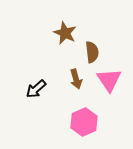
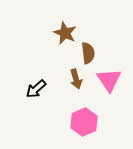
brown semicircle: moved 4 px left, 1 px down
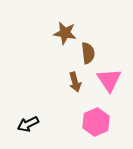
brown star: rotated 15 degrees counterclockwise
brown arrow: moved 1 px left, 3 px down
black arrow: moved 8 px left, 35 px down; rotated 15 degrees clockwise
pink hexagon: moved 12 px right
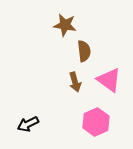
brown star: moved 8 px up
brown semicircle: moved 4 px left, 2 px up
pink triangle: rotated 20 degrees counterclockwise
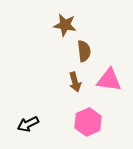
pink triangle: rotated 28 degrees counterclockwise
pink hexagon: moved 8 px left
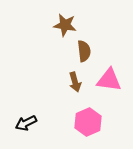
black arrow: moved 2 px left, 1 px up
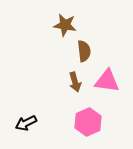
pink triangle: moved 2 px left, 1 px down
